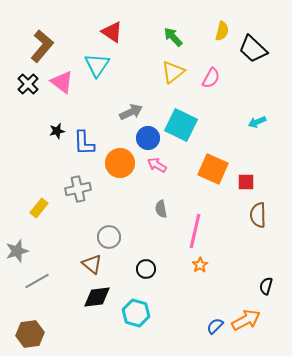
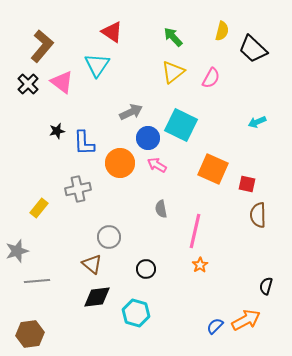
red square: moved 1 px right, 2 px down; rotated 12 degrees clockwise
gray line: rotated 25 degrees clockwise
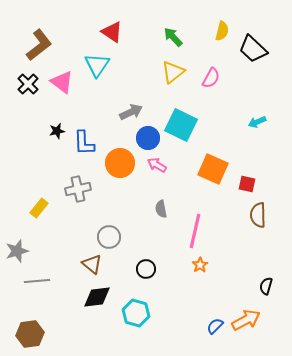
brown L-shape: moved 3 px left, 1 px up; rotated 12 degrees clockwise
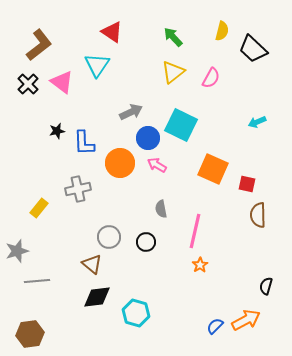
black circle: moved 27 px up
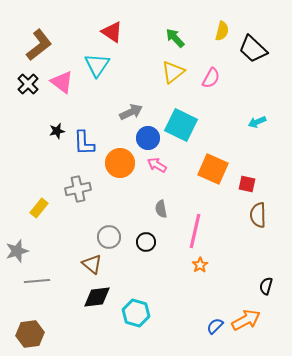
green arrow: moved 2 px right, 1 px down
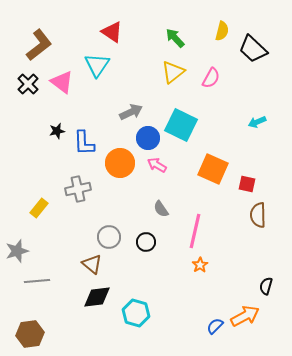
gray semicircle: rotated 24 degrees counterclockwise
orange arrow: moved 1 px left, 4 px up
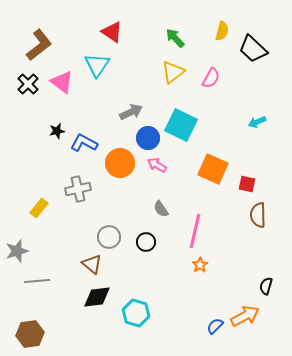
blue L-shape: rotated 120 degrees clockwise
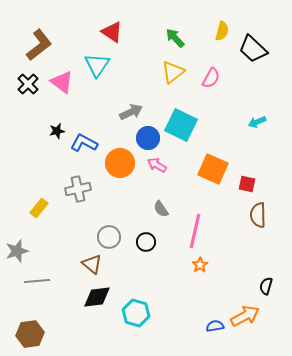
blue semicircle: rotated 36 degrees clockwise
